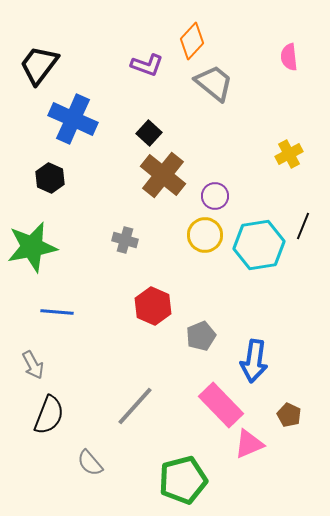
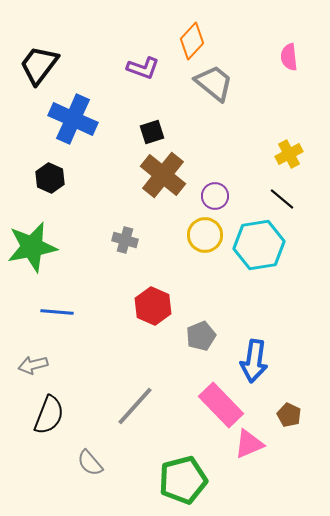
purple L-shape: moved 4 px left, 3 px down
black square: moved 3 px right, 1 px up; rotated 30 degrees clockwise
black line: moved 21 px left, 27 px up; rotated 72 degrees counterclockwise
gray arrow: rotated 104 degrees clockwise
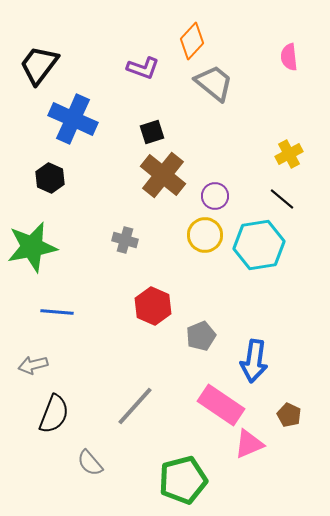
pink rectangle: rotated 12 degrees counterclockwise
black semicircle: moved 5 px right, 1 px up
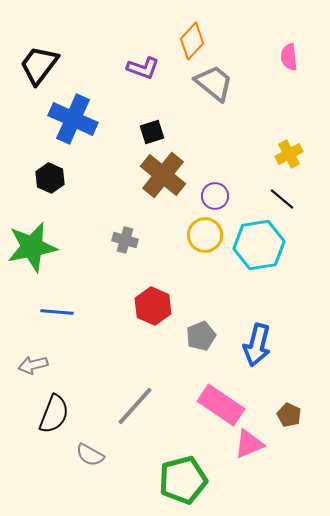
blue arrow: moved 3 px right, 16 px up; rotated 6 degrees clockwise
gray semicircle: moved 8 px up; rotated 20 degrees counterclockwise
